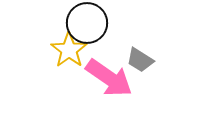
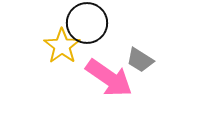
yellow star: moved 7 px left, 4 px up
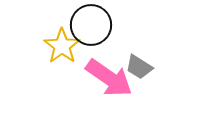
black circle: moved 4 px right, 2 px down
gray trapezoid: moved 1 px left, 7 px down
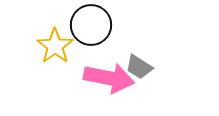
yellow star: moved 7 px left
pink arrow: rotated 24 degrees counterclockwise
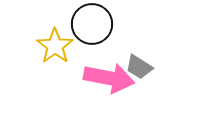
black circle: moved 1 px right, 1 px up
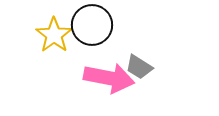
black circle: moved 1 px down
yellow star: moved 1 px left, 11 px up
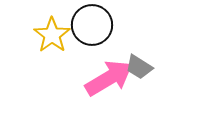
yellow star: moved 2 px left
pink arrow: rotated 42 degrees counterclockwise
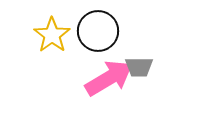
black circle: moved 6 px right, 6 px down
gray trapezoid: rotated 32 degrees counterclockwise
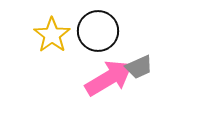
gray trapezoid: rotated 24 degrees counterclockwise
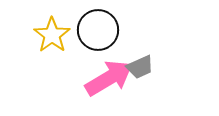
black circle: moved 1 px up
gray trapezoid: moved 1 px right
